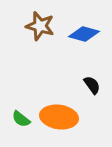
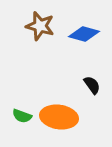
green semicircle: moved 1 px right, 3 px up; rotated 18 degrees counterclockwise
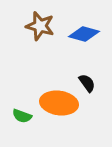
black semicircle: moved 5 px left, 2 px up
orange ellipse: moved 14 px up
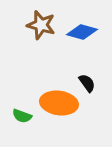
brown star: moved 1 px right, 1 px up
blue diamond: moved 2 px left, 2 px up
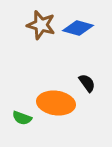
blue diamond: moved 4 px left, 4 px up
orange ellipse: moved 3 px left
green semicircle: moved 2 px down
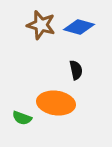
blue diamond: moved 1 px right, 1 px up
black semicircle: moved 11 px left, 13 px up; rotated 24 degrees clockwise
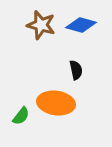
blue diamond: moved 2 px right, 2 px up
green semicircle: moved 1 px left, 2 px up; rotated 72 degrees counterclockwise
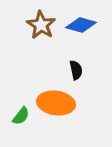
brown star: rotated 16 degrees clockwise
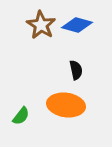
blue diamond: moved 4 px left
orange ellipse: moved 10 px right, 2 px down
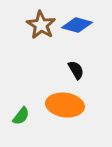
black semicircle: rotated 18 degrees counterclockwise
orange ellipse: moved 1 px left
